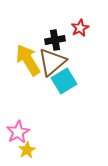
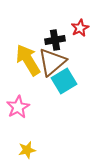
pink star: moved 25 px up
yellow star: rotated 18 degrees clockwise
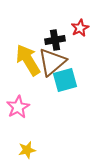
cyan square: moved 1 px right, 1 px up; rotated 15 degrees clockwise
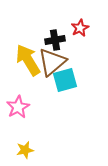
yellow star: moved 2 px left
